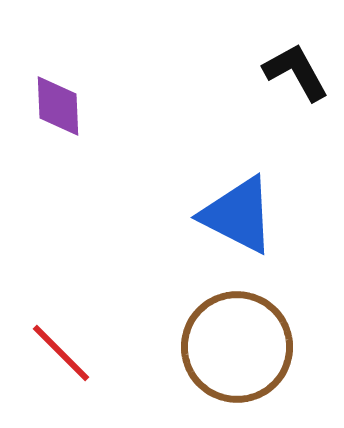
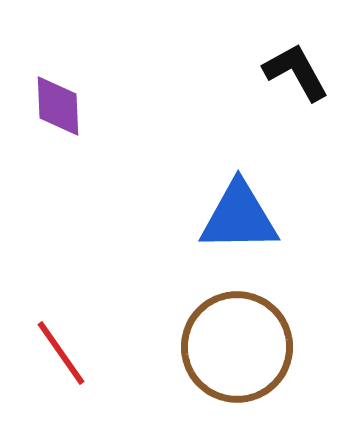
blue triangle: moved 1 px right, 2 px down; rotated 28 degrees counterclockwise
red line: rotated 10 degrees clockwise
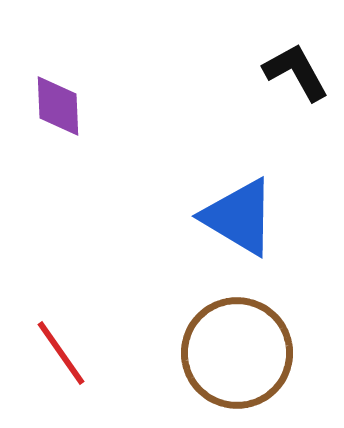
blue triangle: rotated 32 degrees clockwise
brown circle: moved 6 px down
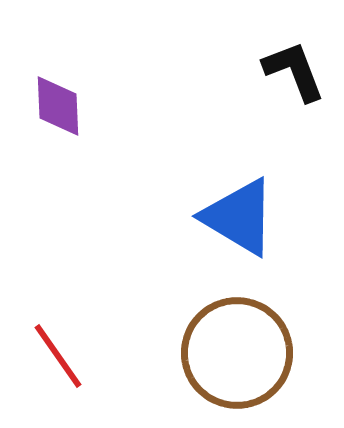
black L-shape: moved 2 px left, 1 px up; rotated 8 degrees clockwise
red line: moved 3 px left, 3 px down
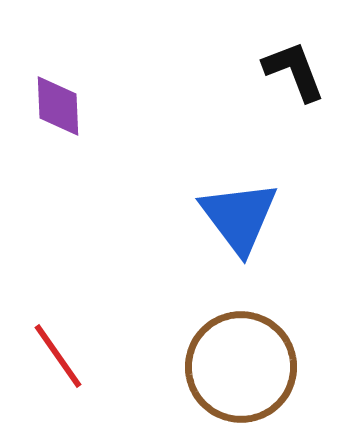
blue triangle: rotated 22 degrees clockwise
brown circle: moved 4 px right, 14 px down
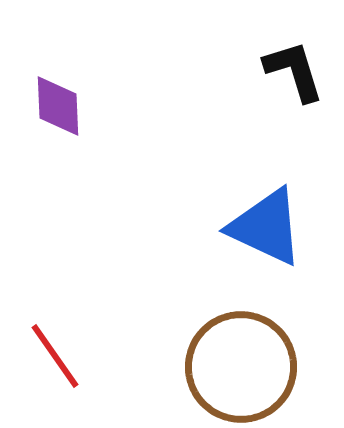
black L-shape: rotated 4 degrees clockwise
blue triangle: moved 27 px right, 10 px down; rotated 28 degrees counterclockwise
red line: moved 3 px left
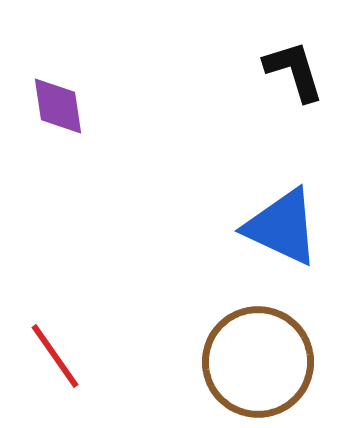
purple diamond: rotated 6 degrees counterclockwise
blue triangle: moved 16 px right
brown circle: moved 17 px right, 5 px up
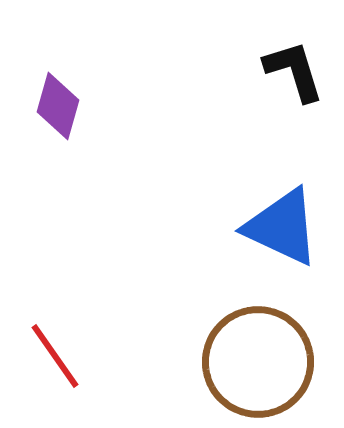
purple diamond: rotated 24 degrees clockwise
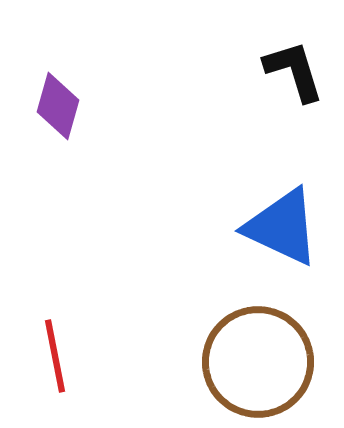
red line: rotated 24 degrees clockwise
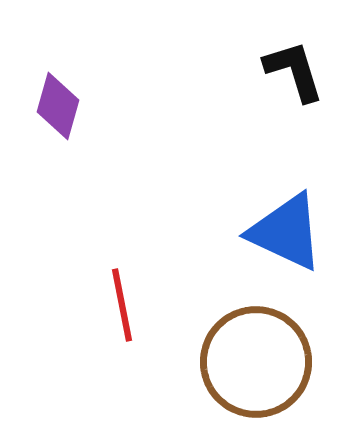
blue triangle: moved 4 px right, 5 px down
red line: moved 67 px right, 51 px up
brown circle: moved 2 px left
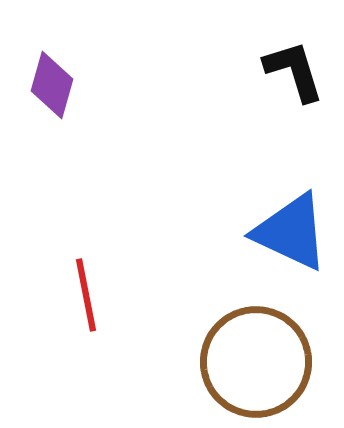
purple diamond: moved 6 px left, 21 px up
blue triangle: moved 5 px right
red line: moved 36 px left, 10 px up
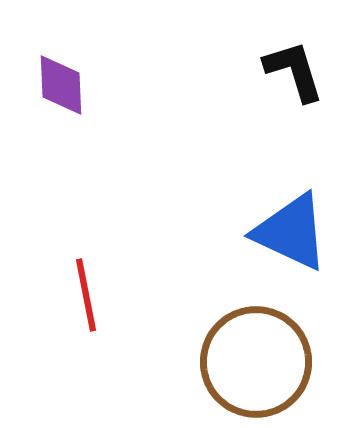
purple diamond: moved 9 px right; rotated 18 degrees counterclockwise
